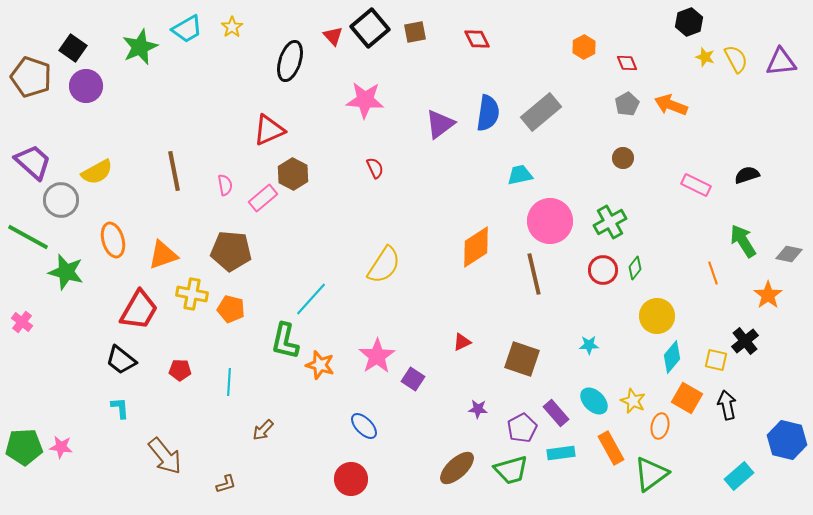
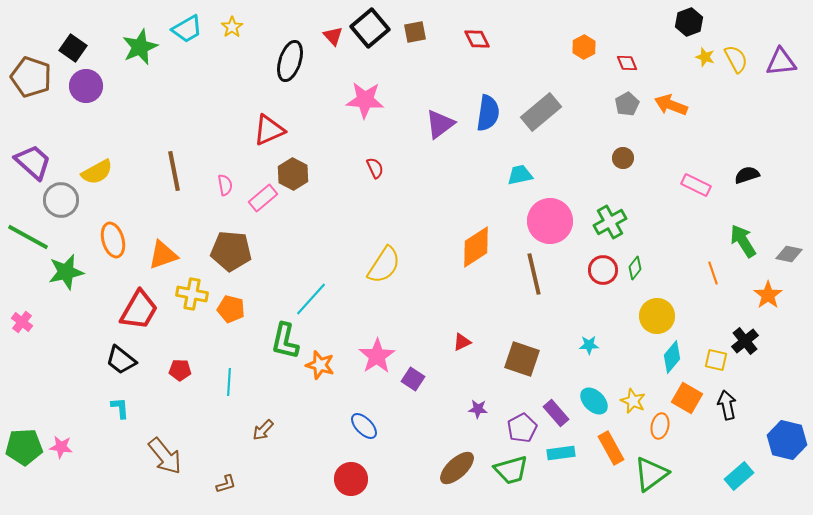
green star at (66, 272): rotated 27 degrees counterclockwise
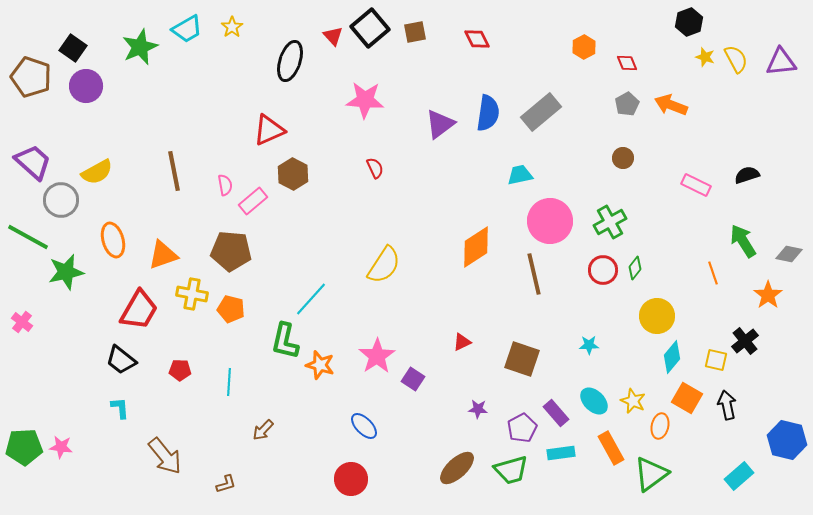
pink rectangle at (263, 198): moved 10 px left, 3 px down
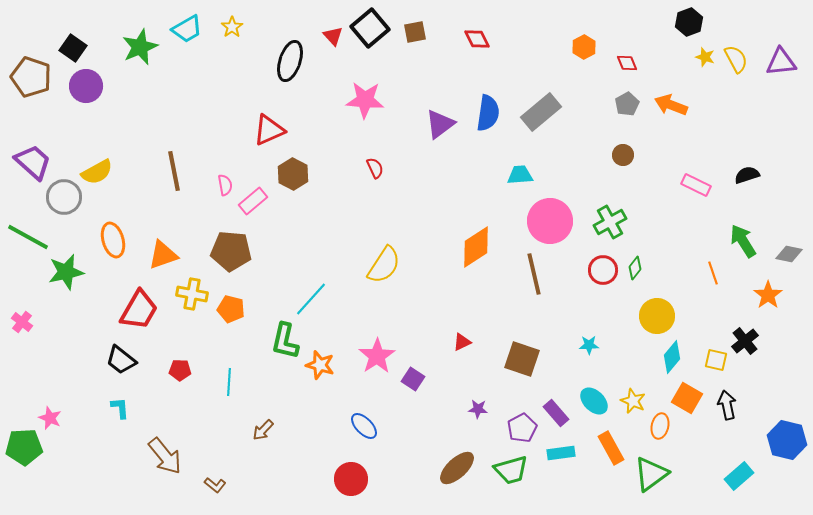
brown circle at (623, 158): moved 3 px up
cyan trapezoid at (520, 175): rotated 8 degrees clockwise
gray circle at (61, 200): moved 3 px right, 3 px up
pink star at (61, 447): moved 11 px left, 29 px up; rotated 15 degrees clockwise
brown L-shape at (226, 484): moved 11 px left, 1 px down; rotated 55 degrees clockwise
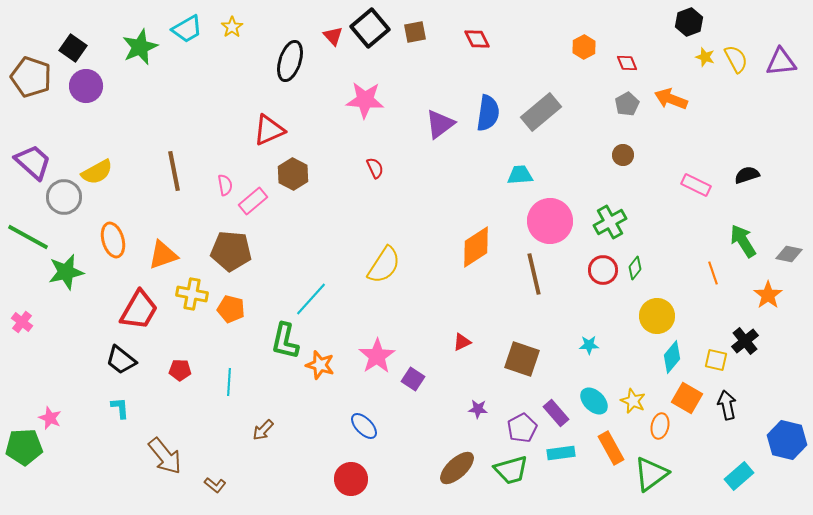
orange arrow at (671, 105): moved 6 px up
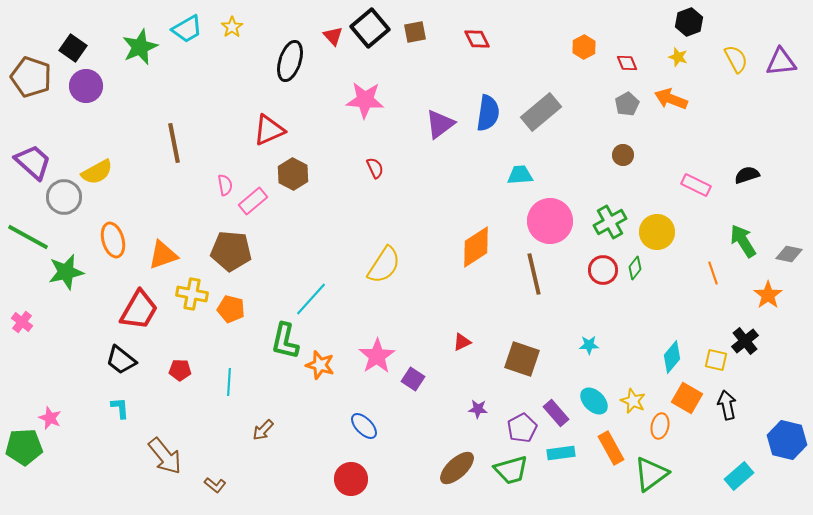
yellow star at (705, 57): moved 27 px left
brown line at (174, 171): moved 28 px up
yellow circle at (657, 316): moved 84 px up
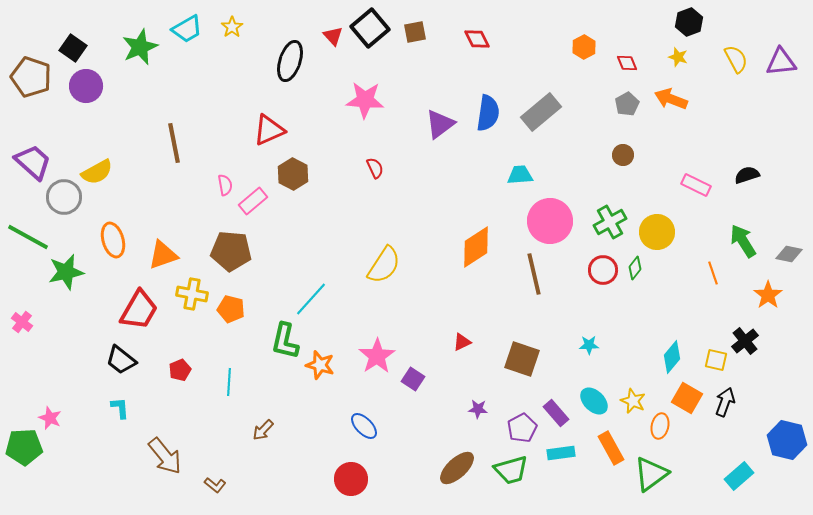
red pentagon at (180, 370): rotated 25 degrees counterclockwise
black arrow at (727, 405): moved 2 px left, 3 px up; rotated 32 degrees clockwise
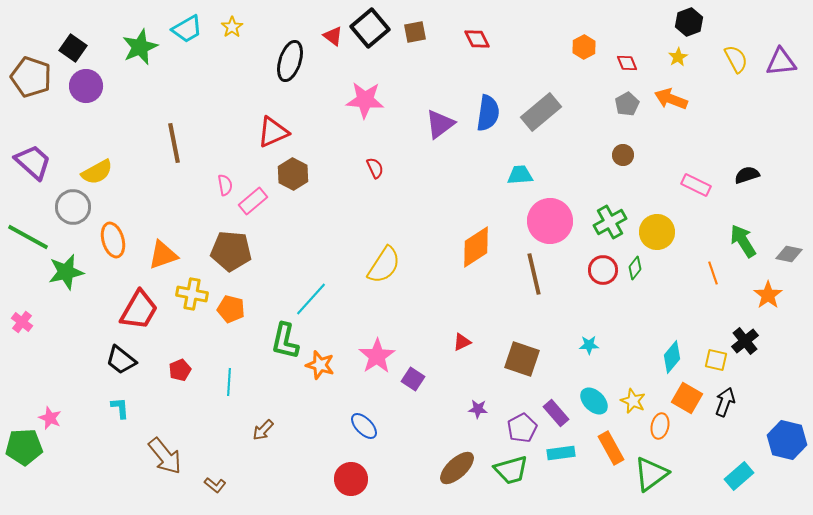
red triangle at (333, 36): rotated 10 degrees counterclockwise
yellow star at (678, 57): rotated 24 degrees clockwise
red triangle at (269, 130): moved 4 px right, 2 px down
gray circle at (64, 197): moved 9 px right, 10 px down
